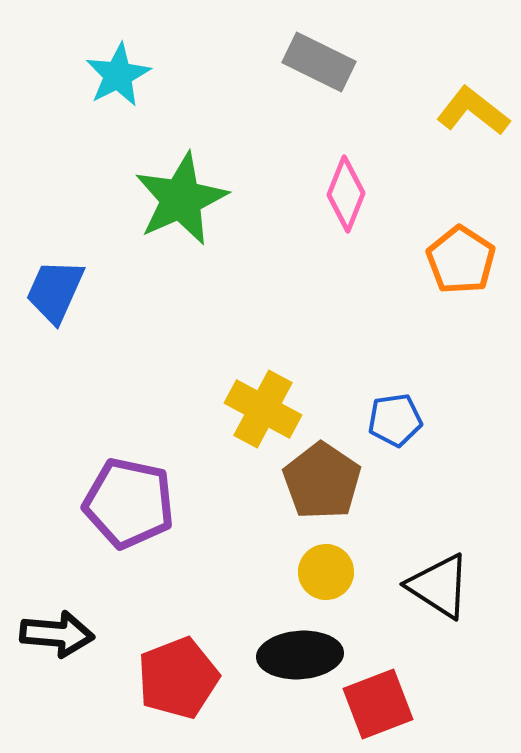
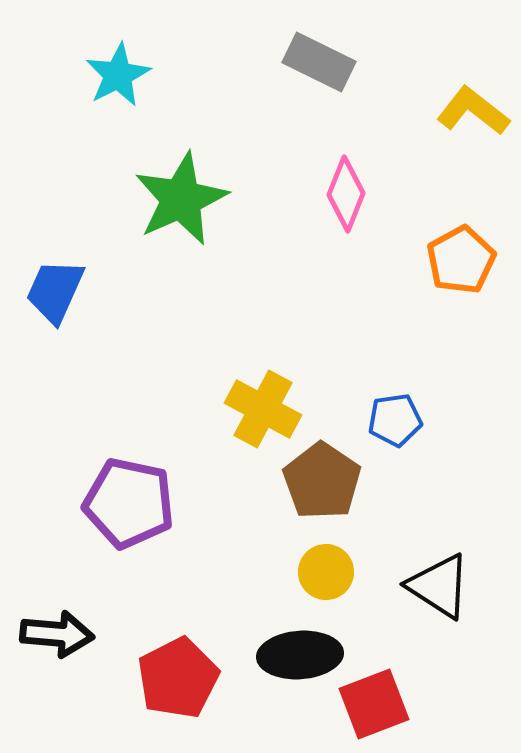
orange pentagon: rotated 10 degrees clockwise
red pentagon: rotated 6 degrees counterclockwise
red square: moved 4 px left
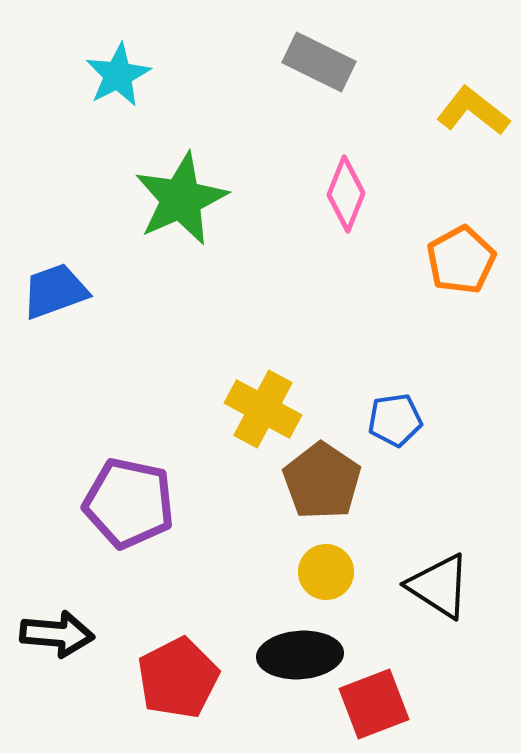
blue trapezoid: rotated 46 degrees clockwise
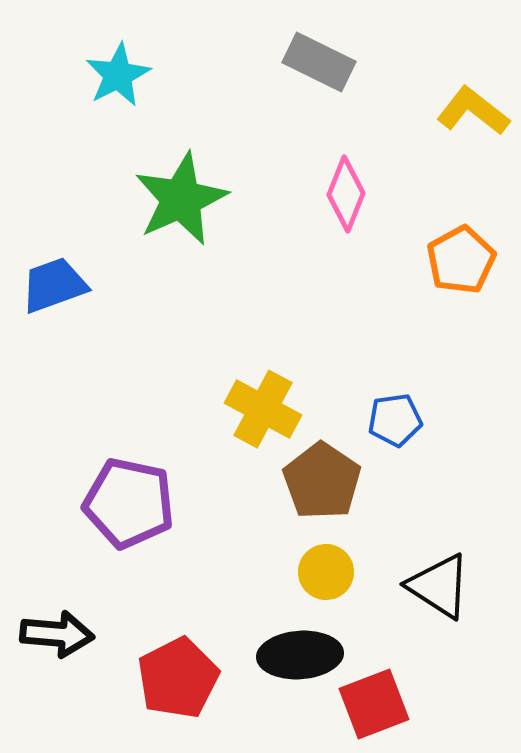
blue trapezoid: moved 1 px left, 6 px up
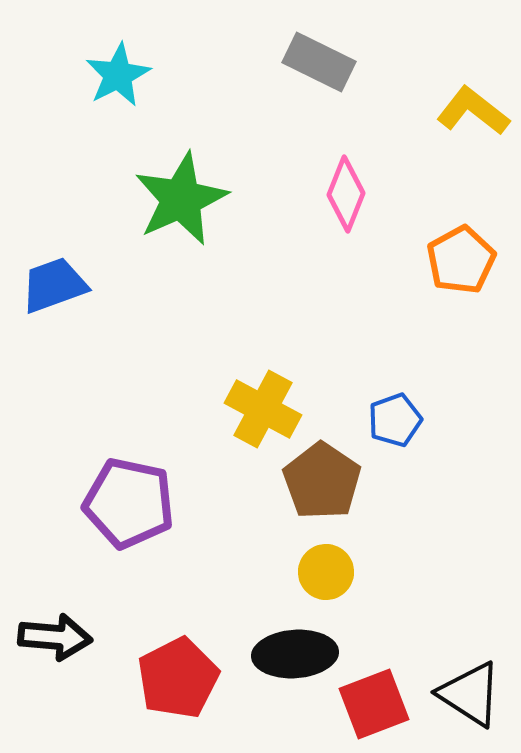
blue pentagon: rotated 12 degrees counterclockwise
black triangle: moved 31 px right, 108 px down
black arrow: moved 2 px left, 3 px down
black ellipse: moved 5 px left, 1 px up
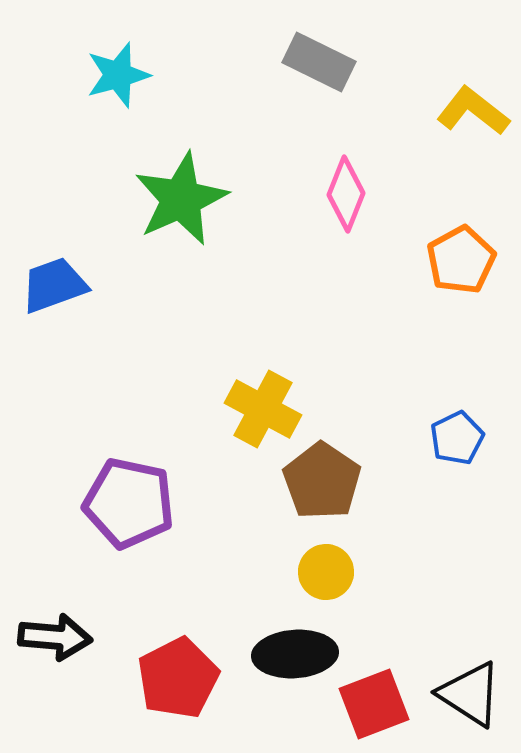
cyan star: rotated 12 degrees clockwise
blue pentagon: moved 62 px right, 18 px down; rotated 6 degrees counterclockwise
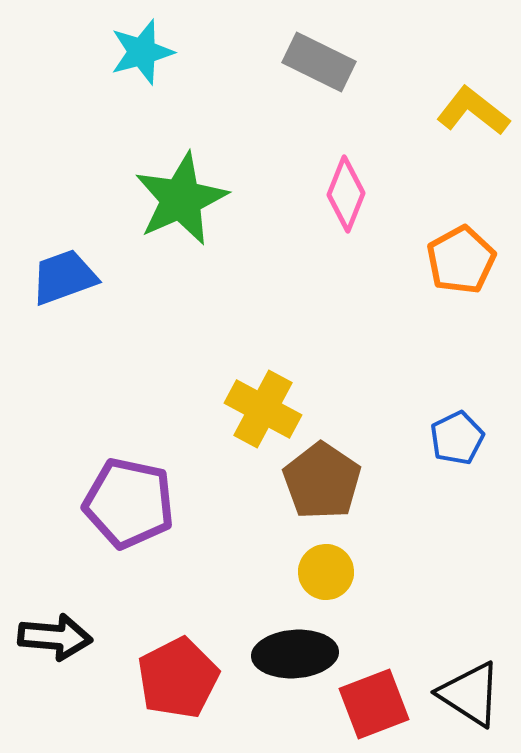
cyan star: moved 24 px right, 23 px up
blue trapezoid: moved 10 px right, 8 px up
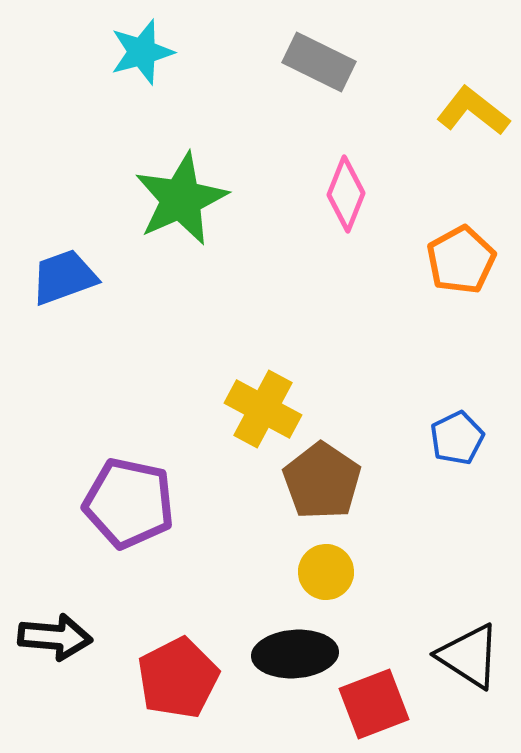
black triangle: moved 1 px left, 38 px up
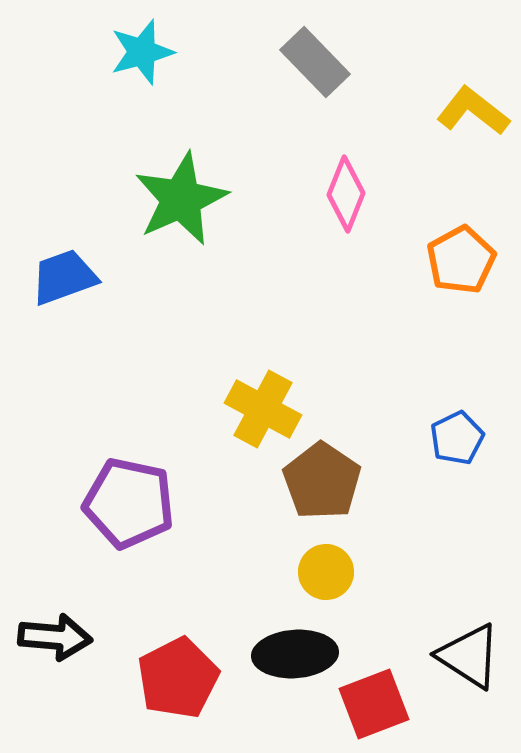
gray rectangle: moved 4 px left; rotated 20 degrees clockwise
